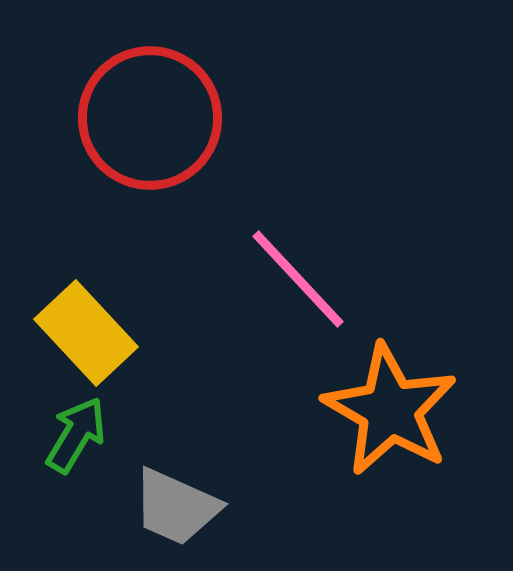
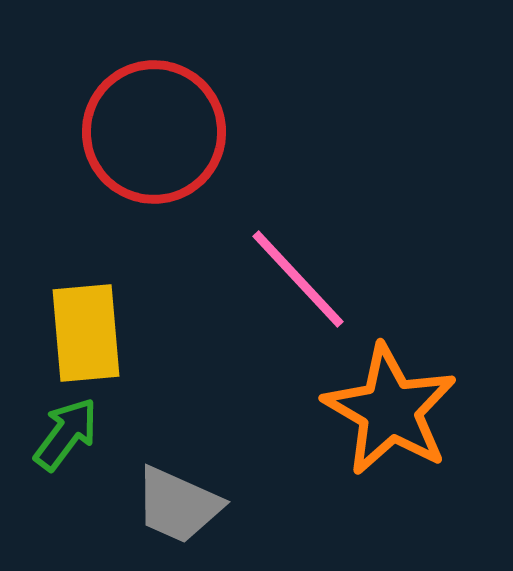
red circle: moved 4 px right, 14 px down
yellow rectangle: rotated 38 degrees clockwise
green arrow: moved 10 px left, 1 px up; rotated 6 degrees clockwise
gray trapezoid: moved 2 px right, 2 px up
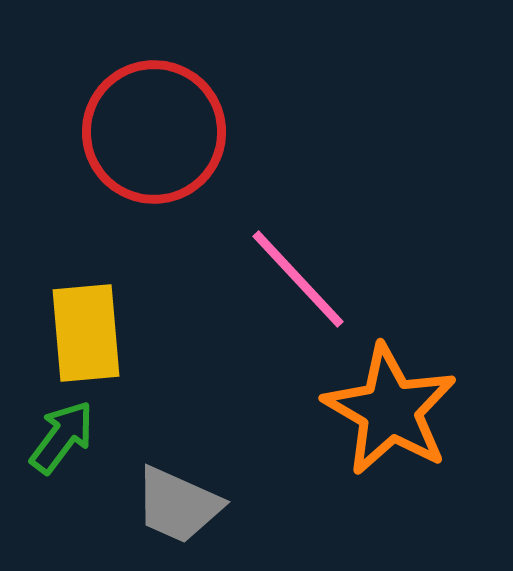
green arrow: moved 4 px left, 3 px down
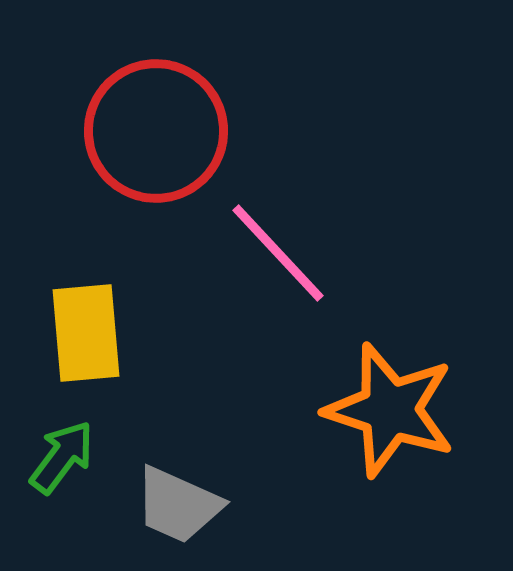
red circle: moved 2 px right, 1 px up
pink line: moved 20 px left, 26 px up
orange star: rotated 12 degrees counterclockwise
green arrow: moved 20 px down
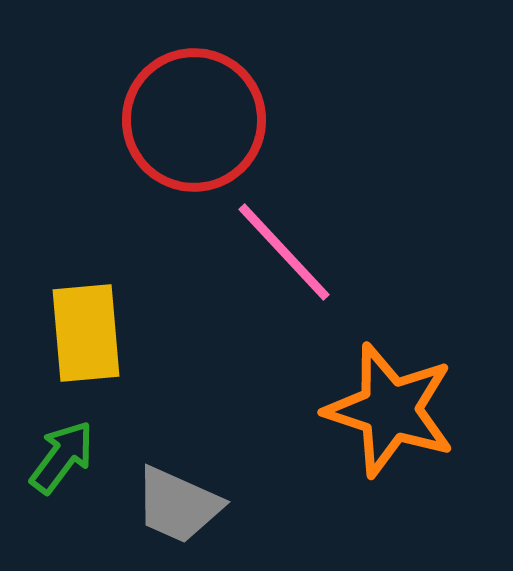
red circle: moved 38 px right, 11 px up
pink line: moved 6 px right, 1 px up
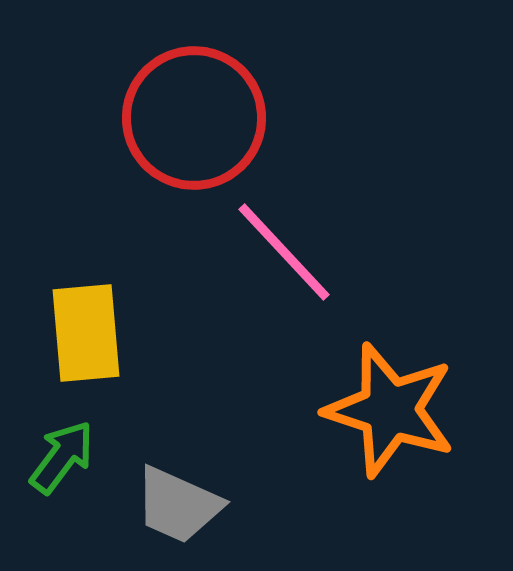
red circle: moved 2 px up
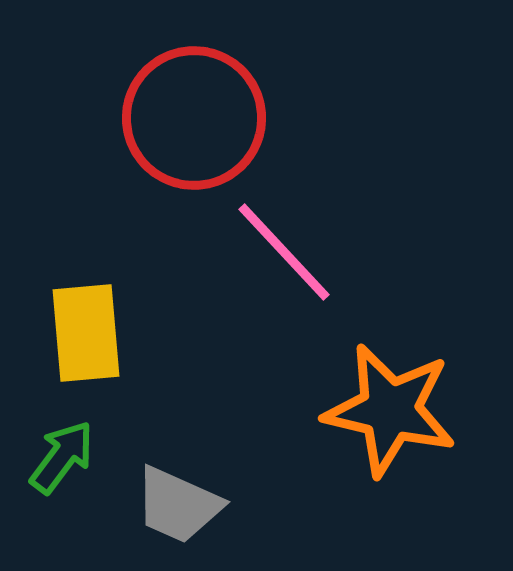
orange star: rotated 5 degrees counterclockwise
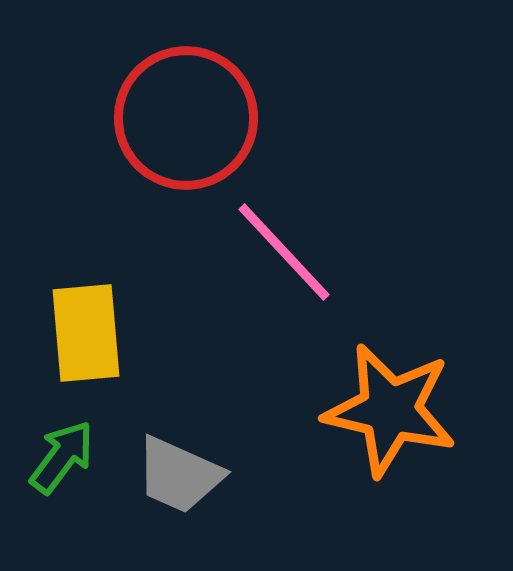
red circle: moved 8 px left
gray trapezoid: moved 1 px right, 30 px up
